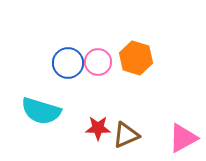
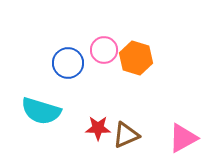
pink circle: moved 6 px right, 12 px up
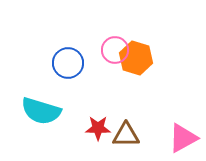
pink circle: moved 11 px right
brown triangle: rotated 24 degrees clockwise
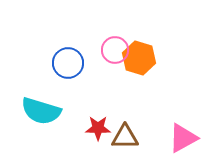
orange hexagon: moved 3 px right
brown triangle: moved 1 px left, 2 px down
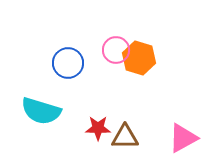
pink circle: moved 1 px right
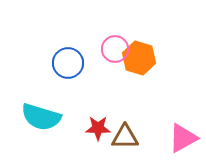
pink circle: moved 1 px left, 1 px up
cyan semicircle: moved 6 px down
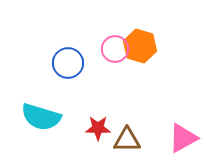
orange hexagon: moved 1 px right, 12 px up
brown triangle: moved 2 px right, 3 px down
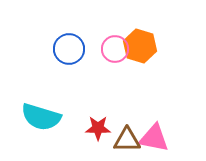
blue circle: moved 1 px right, 14 px up
pink triangle: moved 29 px left; rotated 40 degrees clockwise
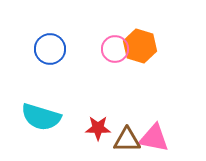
blue circle: moved 19 px left
